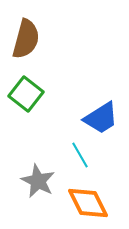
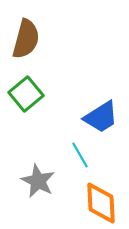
green square: rotated 12 degrees clockwise
blue trapezoid: moved 1 px up
orange diamond: moved 13 px right; rotated 24 degrees clockwise
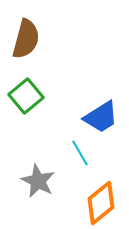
green square: moved 2 px down
cyan line: moved 2 px up
orange diamond: rotated 54 degrees clockwise
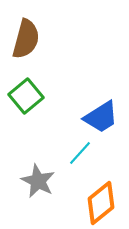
cyan line: rotated 72 degrees clockwise
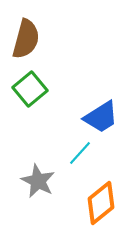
green square: moved 4 px right, 7 px up
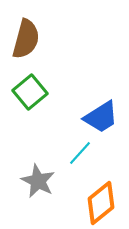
green square: moved 3 px down
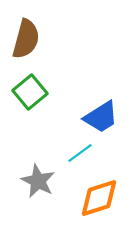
cyan line: rotated 12 degrees clockwise
orange diamond: moved 2 px left, 5 px up; rotated 21 degrees clockwise
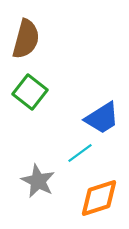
green square: rotated 12 degrees counterclockwise
blue trapezoid: moved 1 px right, 1 px down
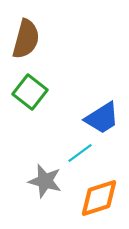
gray star: moved 7 px right; rotated 12 degrees counterclockwise
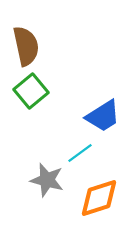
brown semicircle: moved 7 px down; rotated 27 degrees counterclockwise
green square: moved 1 px right, 1 px up; rotated 12 degrees clockwise
blue trapezoid: moved 1 px right, 2 px up
gray star: moved 2 px right, 1 px up
